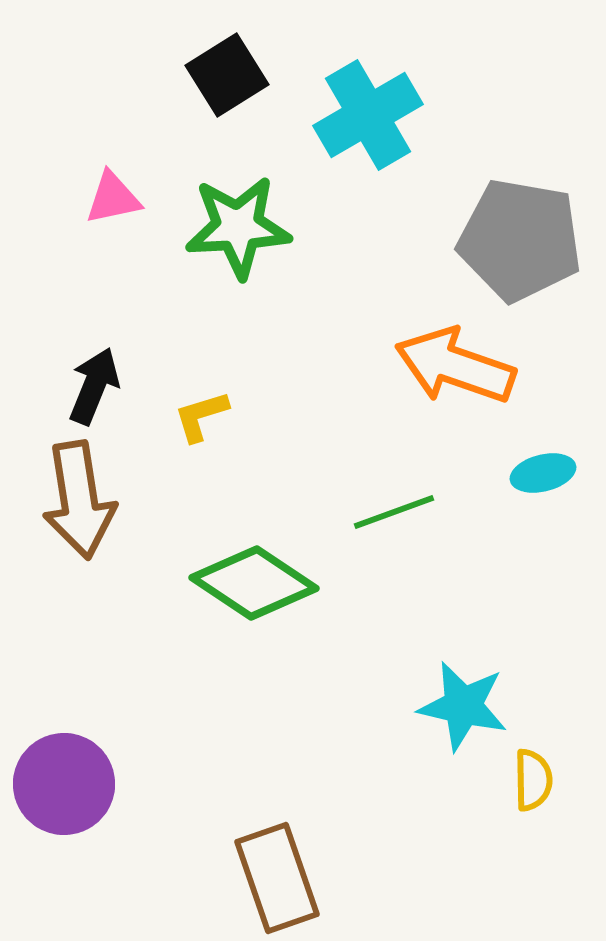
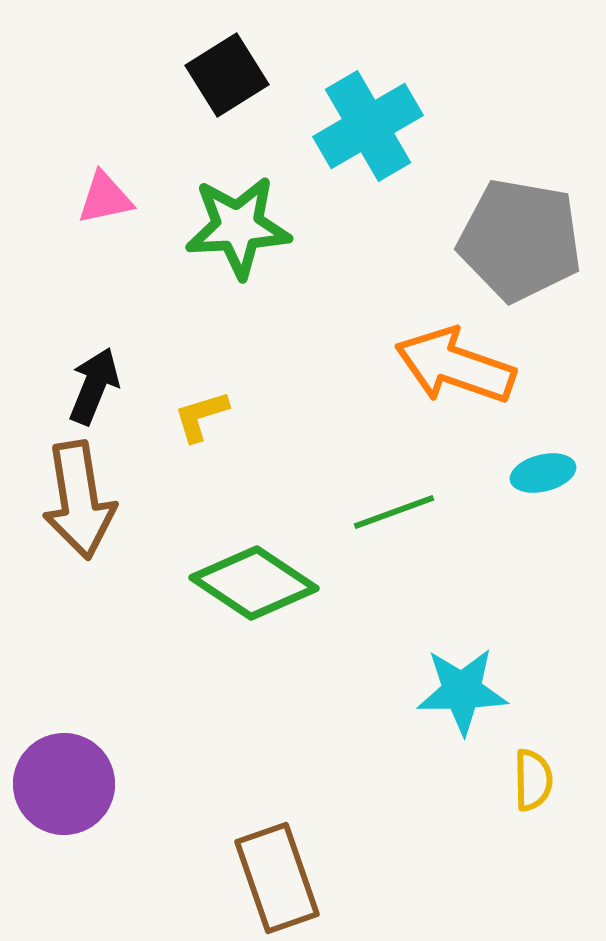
cyan cross: moved 11 px down
pink triangle: moved 8 px left
cyan star: moved 1 px left, 15 px up; rotated 14 degrees counterclockwise
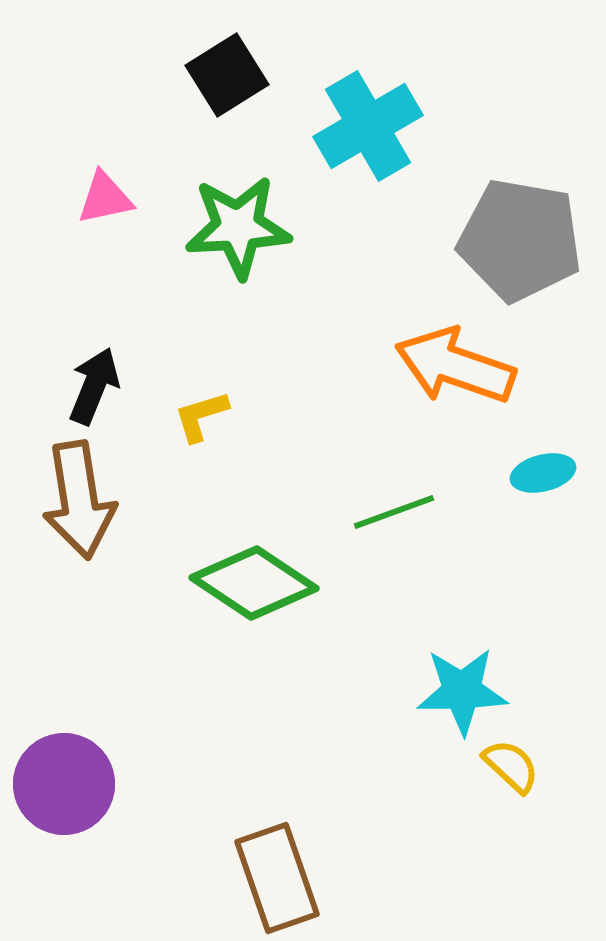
yellow semicircle: moved 22 px left, 14 px up; rotated 46 degrees counterclockwise
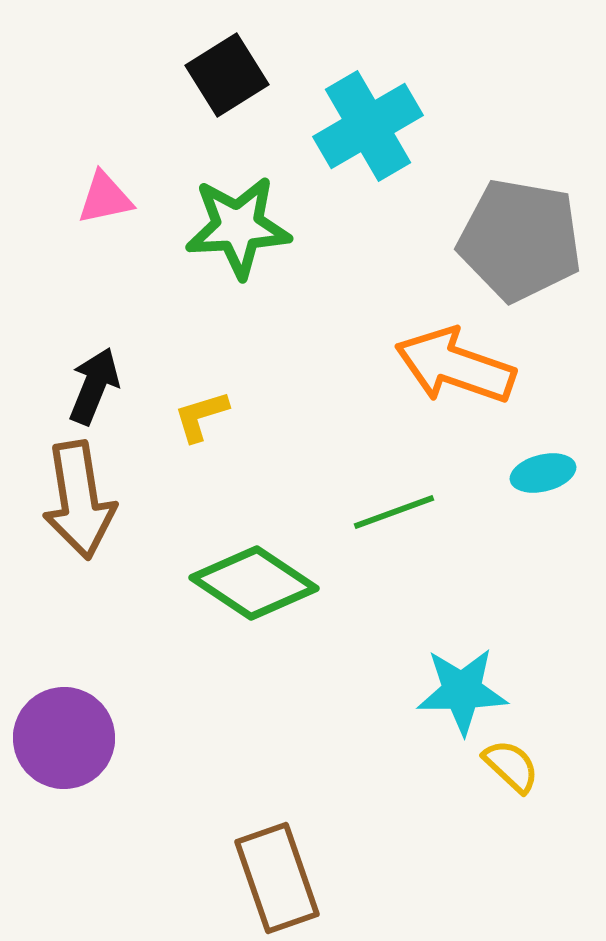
purple circle: moved 46 px up
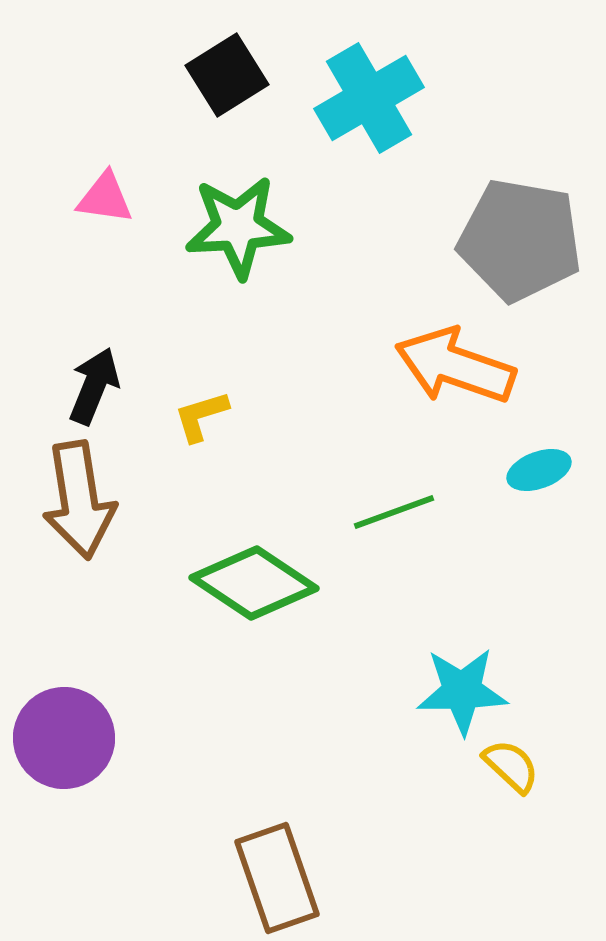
cyan cross: moved 1 px right, 28 px up
pink triangle: rotated 20 degrees clockwise
cyan ellipse: moved 4 px left, 3 px up; rotated 6 degrees counterclockwise
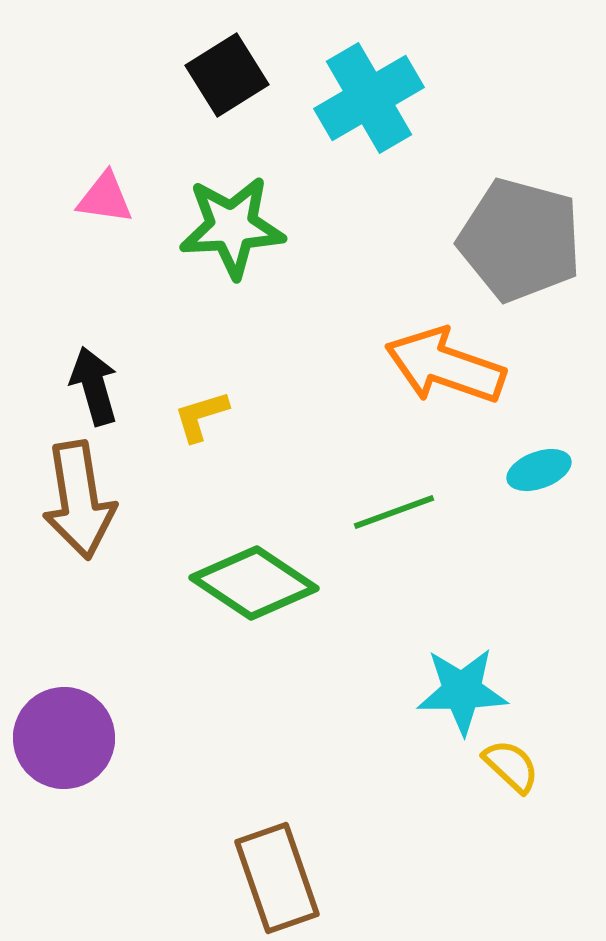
green star: moved 6 px left
gray pentagon: rotated 5 degrees clockwise
orange arrow: moved 10 px left
black arrow: rotated 38 degrees counterclockwise
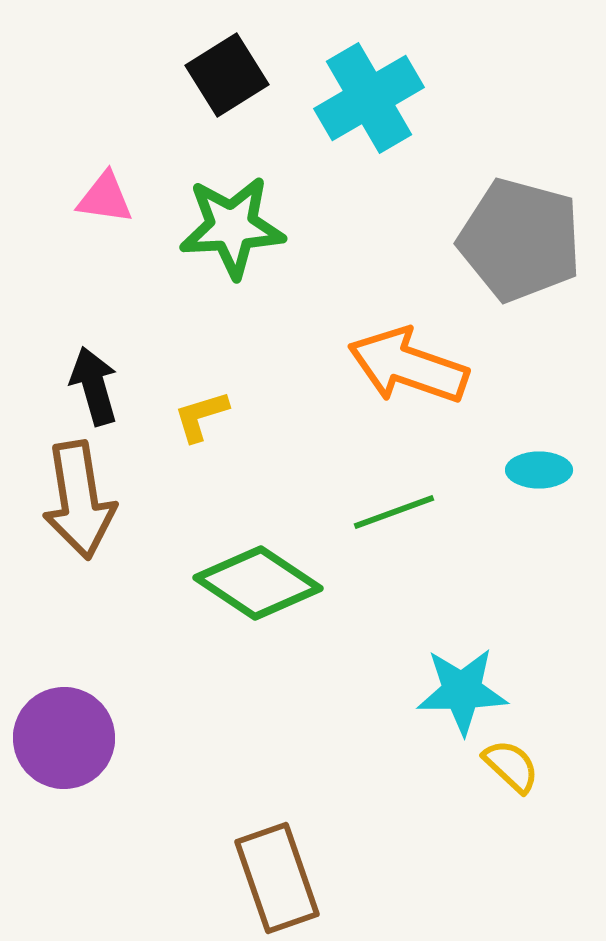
orange arrow: moved 37 px left
cyan ellipse: rotated 20 degrees clockwise
green diamond: moved 4 px right
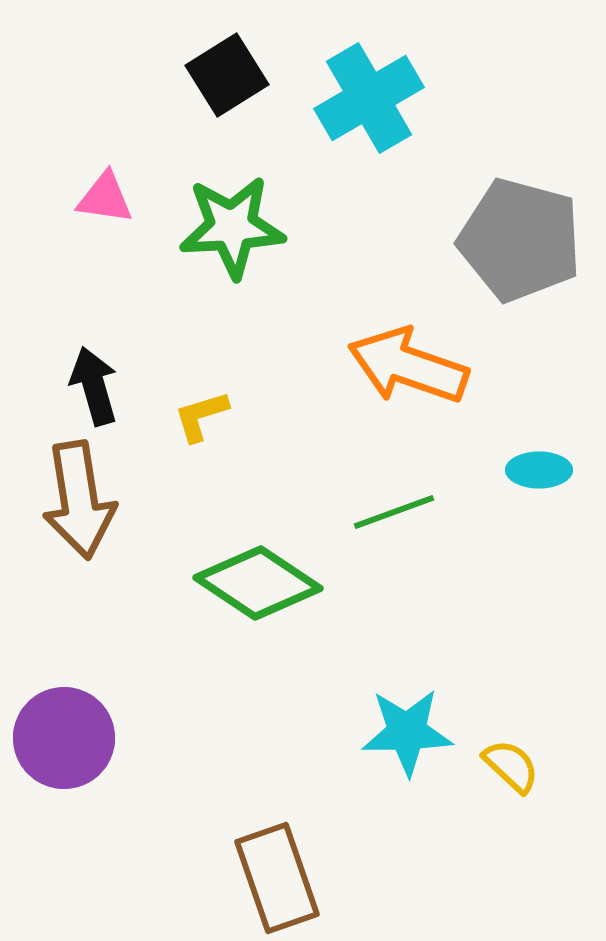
cyan star: moved 55 px left, 41 px down
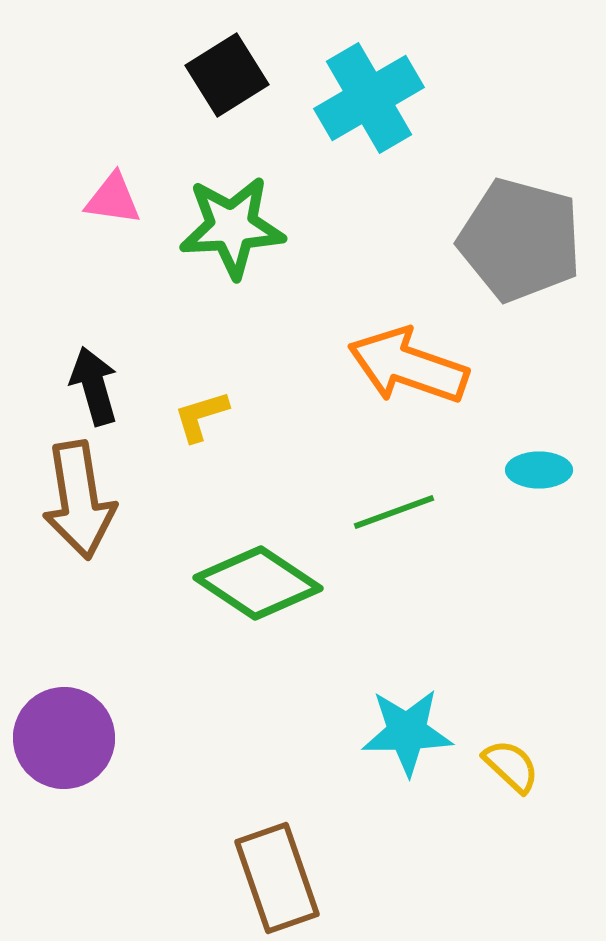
pink triangle: moved 8 px right, 1 px down
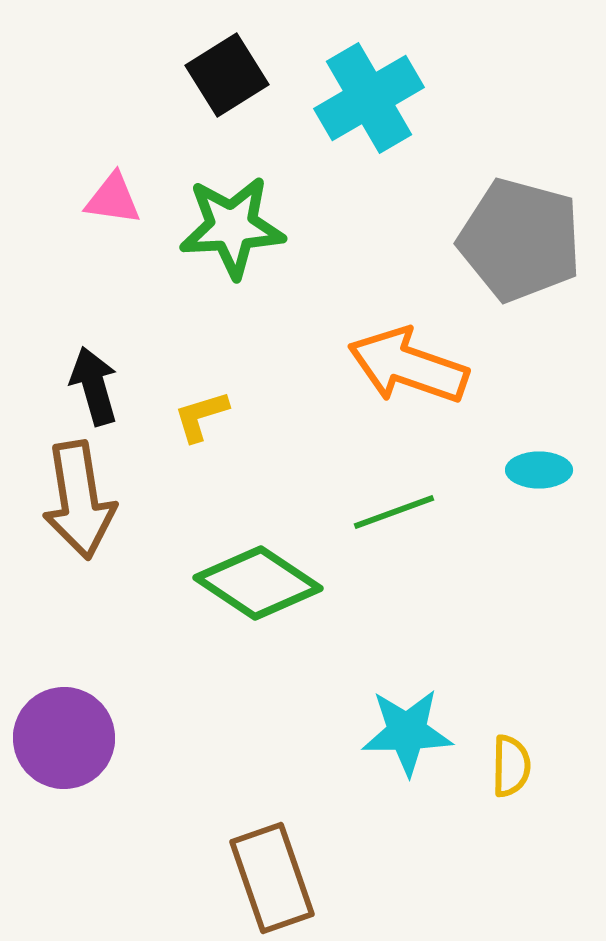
yellow semicircle: rotated 48 degrees clockwise
brown rectangle: moved 5 px left
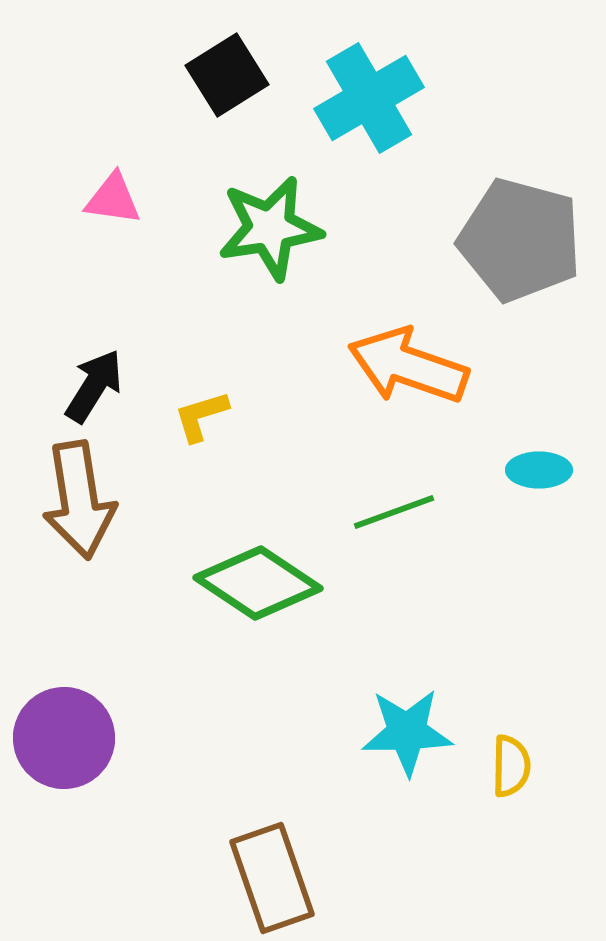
green star: moved 38 px right, 1 px down; rotated 6 degrees counterclockwise
black arrow: rotated 48 degrees clockwise
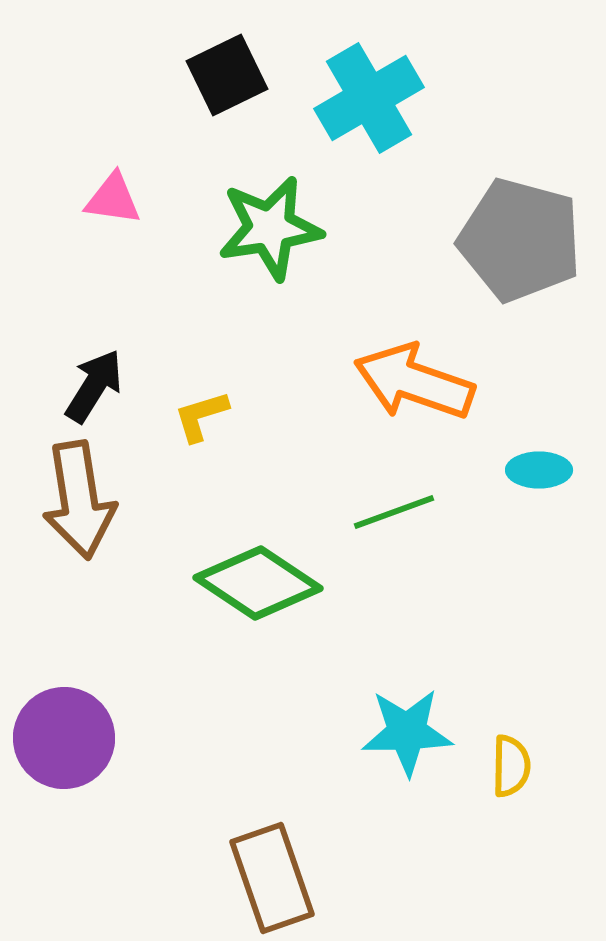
black square: rotated 6 degrees clockwise
orange arrow: moved 6 px right, 16 px down
